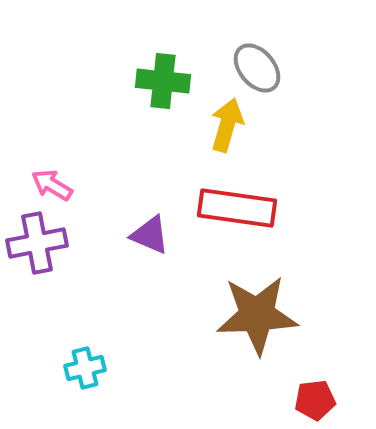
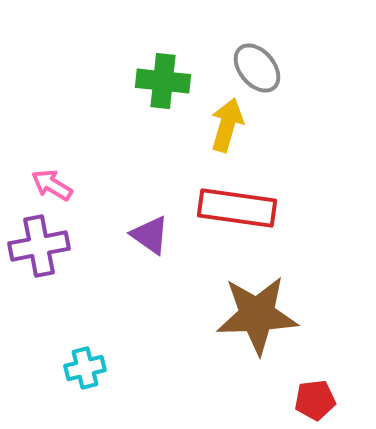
purple triangle: rotated 12 degrees clockwise
purple cross: moved 2 px right, 3 px down
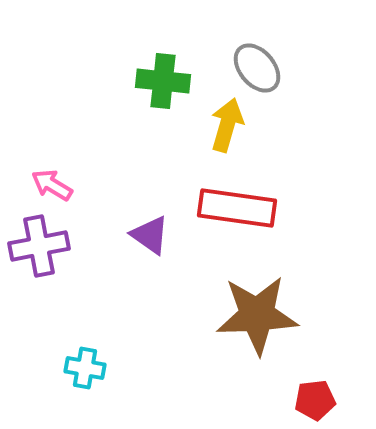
cyan cross: rotated 24 degrees clockwise
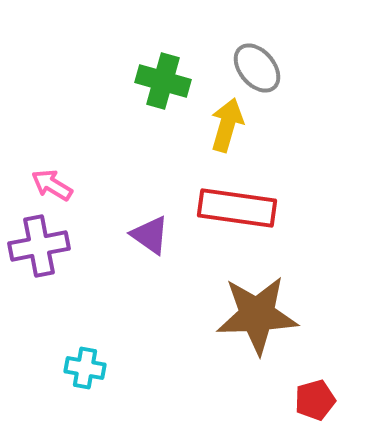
green cross: rotated 10 degrees clockwise
red pentagon: rotated 9 degrees counterclockwise
